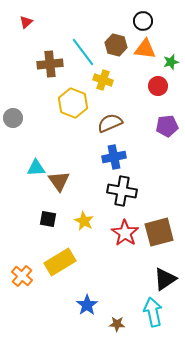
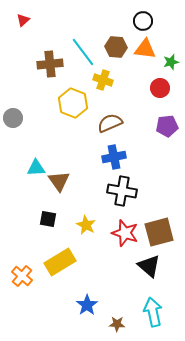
red triangle: moved 3 px left, 2 px up
brown hexagon: moved 2 px down; rotated 10 degrees counterclockwise
red circle: moved 2 px right, 2 px down
yellow star: moved 2 px right, 4 px down
red star: rotated 16 degrees counterclockwise
black triangle: moved 16 px left, 13 px up; rotated 45 degrees counterclockwise
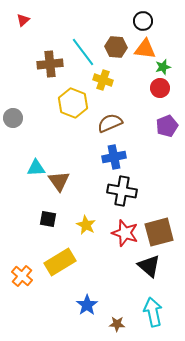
green star: moved 8 px left, 5 px down
purple pentagon: rotated 15 degrees counterclockwise
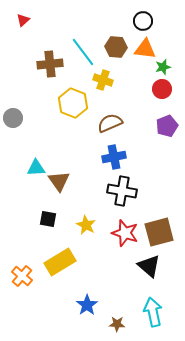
red circle: moved 2 px right, 1 px down
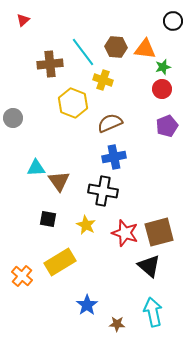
black circle: moved 30 px right
black cross: moved 19 px left
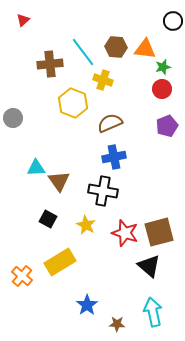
black square: rotated 18 degrees clockwise
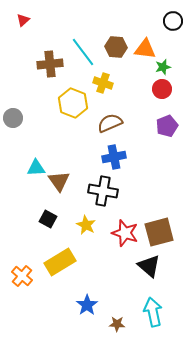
yellow cross: moved 3 px down
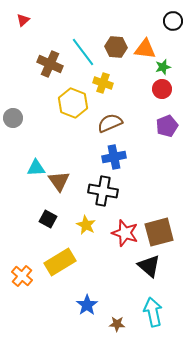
brown cross: rotated 30 degrees clockwise
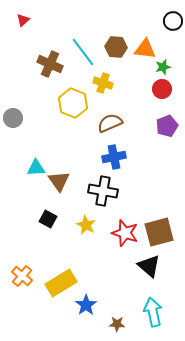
yellow rectangle: moved 1 px right, 21 px down
blue star: moved 1 px left
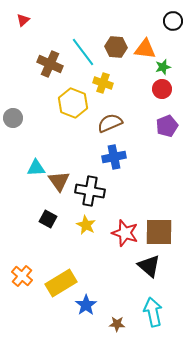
black cross: moved 13 px left
brown square: rotated 16 degrees clockwise
